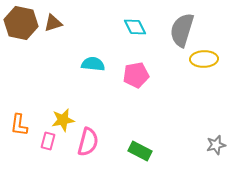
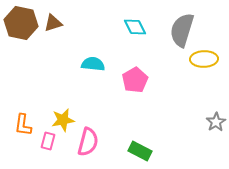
pink pentagon: moved 1 px left, 5 px down; rotated 20 degrees counterclockwise
orange L-shape: moved 4 px right
gray star: moved 23 px up; rotated 18 degrees counterclockwise
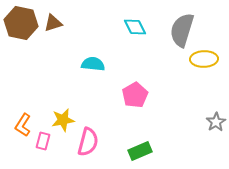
pink pentagon: moved 15 px down
orange L-shape: rotated 25 degrees clockwise
pink rectangle: moved 5 px left
green rectangle: rotated 50 degrees counterclockwise
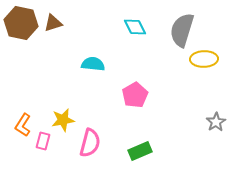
pink semicircle: moved 2 px right, 1 px down
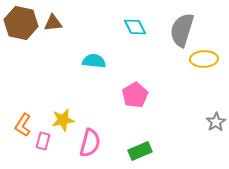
brown triangle: rotated 12 degrees clockwise
cyan semicircle: moved 1 px right, 3 px up
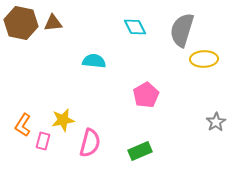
pink pentagon: moved 11 px right
